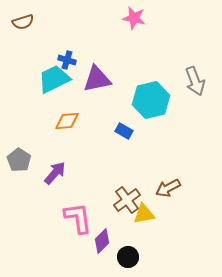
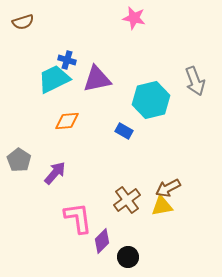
yellow triangle: moved 18 px right, 8 px up
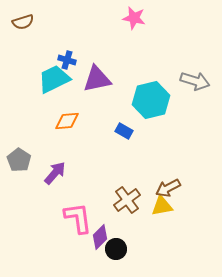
gray arrow: rotated 52 degrees counterclockwise
purple diamond: moved 2 px left, 4 px up
black circle: moved 12 px left, 8 px up
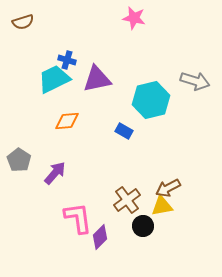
black circle: moved 27 px right, 23 px up
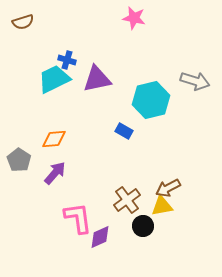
orange diamond: moved 13 px left, 18 px down
purple diamond: rotated 20 degrees clockwise
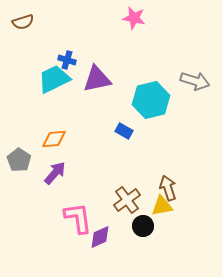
brown arrow: rotated 100 degrees clockwise
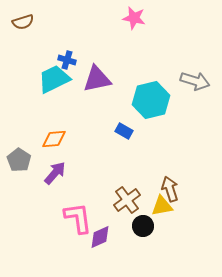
brown arrow: moved 2 px right, 1 px down
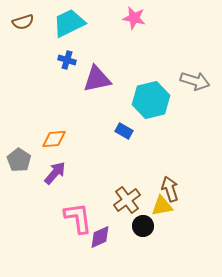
cyan trapezoid: moved 15 px right, 56 px up
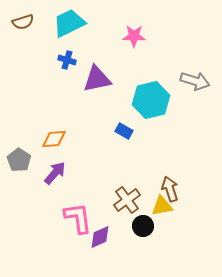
pink star: moved 18 px down; rotated 10 degrees counterclockwise
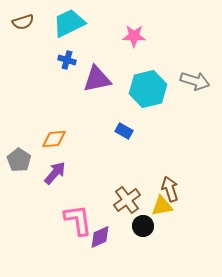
cyan hexagon: moved 3 px left, 11 px up
pink L-shape: moved 2 px down
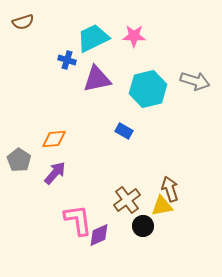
cyan trapezoid: moved 24 px right, 15 px down
purple diamond: moved 1 px left, 2 px up
